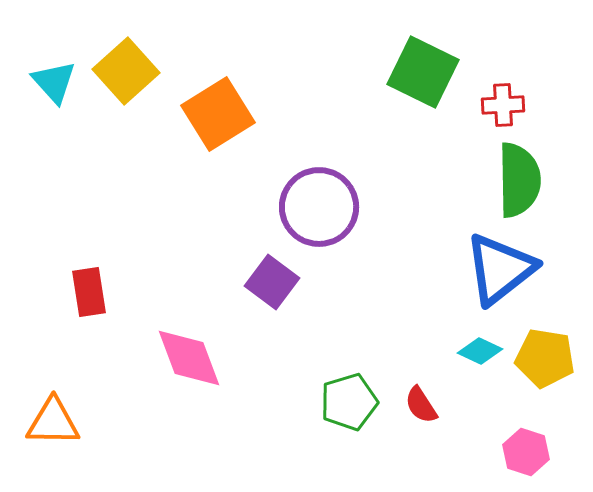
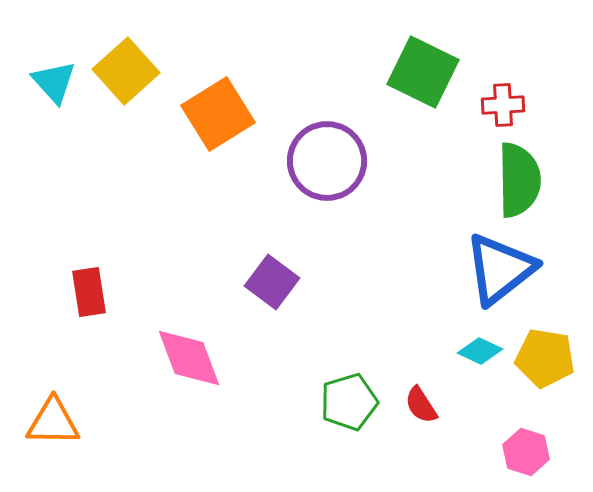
purple circle: moved 8 px right, 46 px up
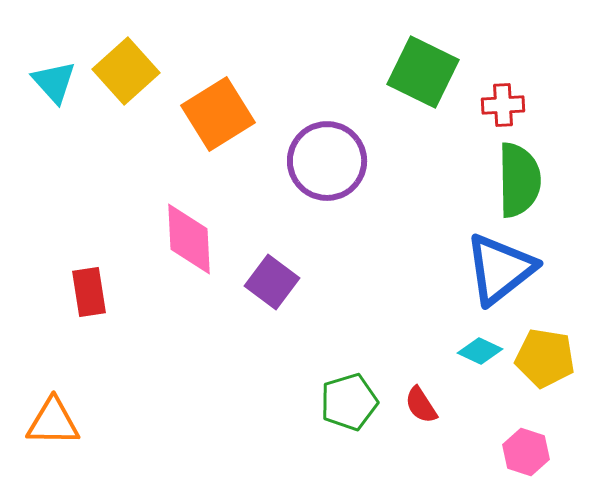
pink diamond: moved 119 px up; rotated 18 degrees clockwise
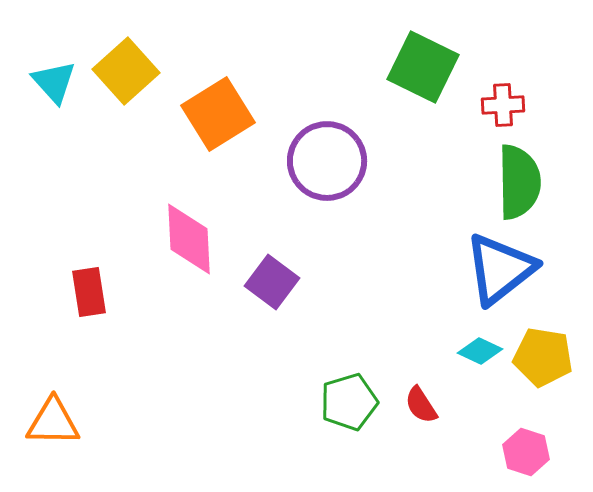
green square: moved 5 px up
green semicircle: moved 2 px down
yellow pentagon: moved 2 px left, 1 px up
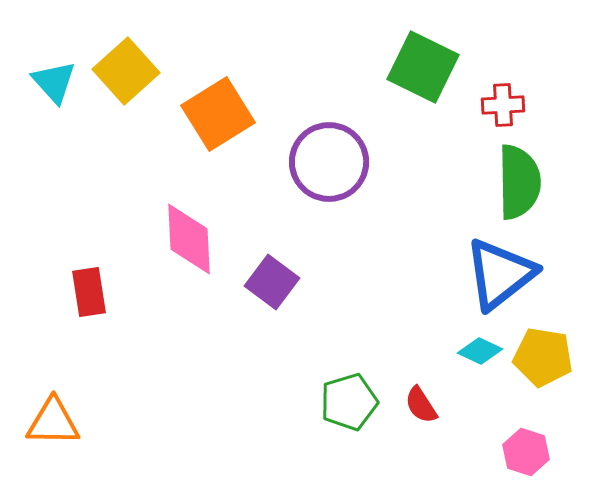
purple circle: moved 2 px right, 1 px down
blue triangle: moved 5 px down
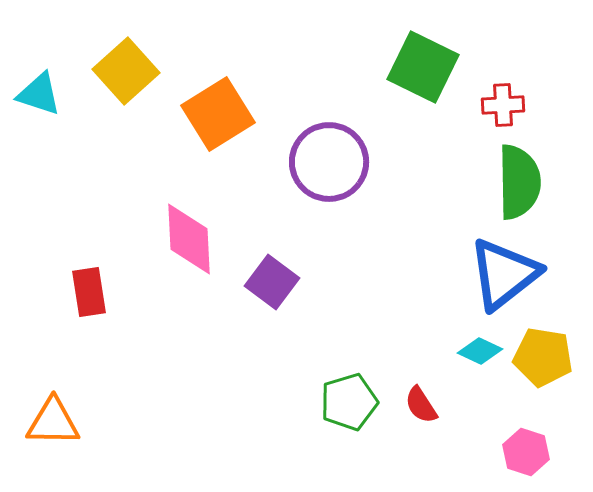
cyan triangle: moved 15 px left, 12 px down; rotated 30 degrees counterclockwise
blue triangle: moved 4 px right
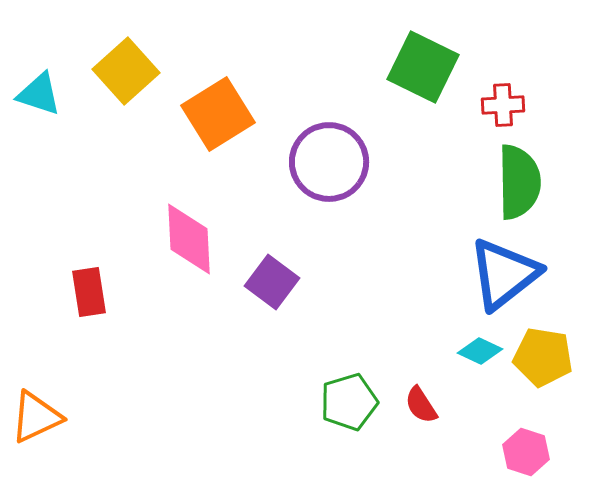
orange triangle: moved 17 px left, 5 px up; rotated 26 degrees counterclockwise
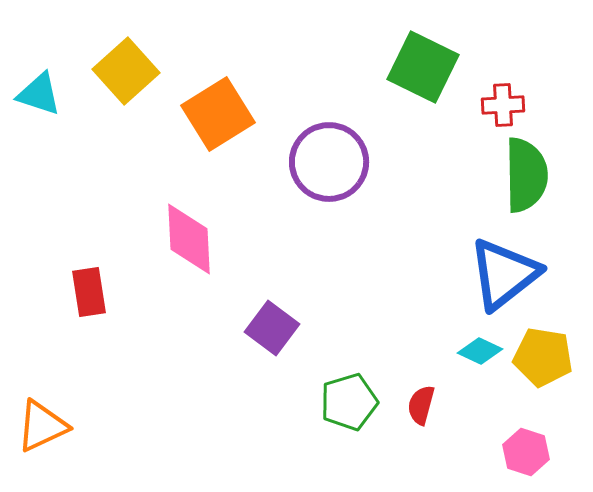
green semicircle: moved 7 px right, 7 px up
purple square: moved 46 px down
red semicircle: rotated 48 degrees clockwise
orange triangle: moved 6 px right, 9 px down
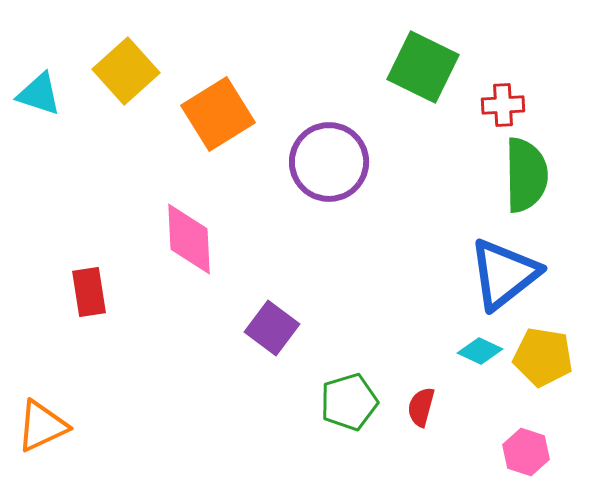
red semicircle: moved 2 px down
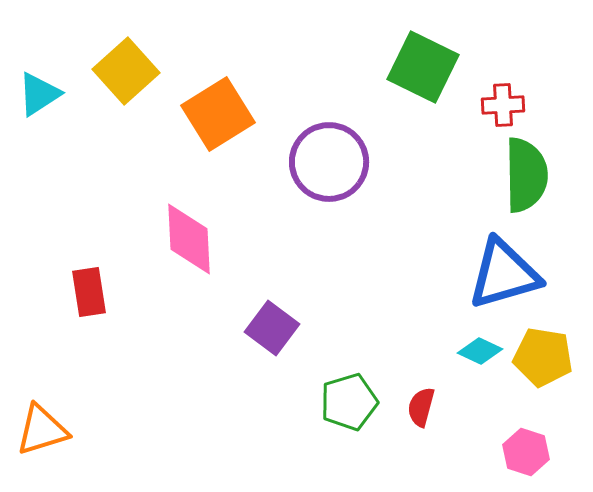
cyan triangle: rotated 51 degrees counterclockwise
blue triangle: rotated 22 degrees clockwise
orange triangle: moved 4 px down; rotated 8 degrees clockwise
